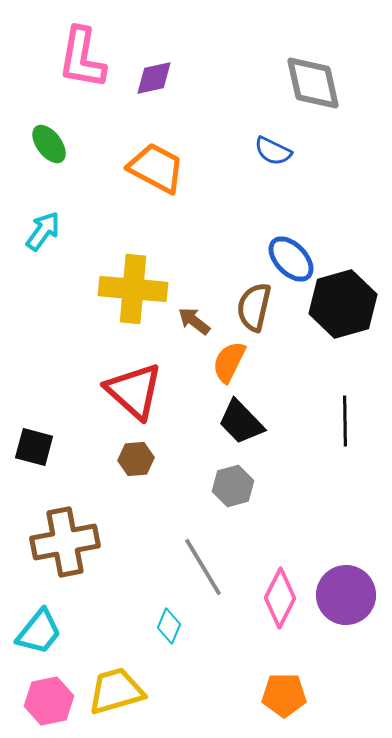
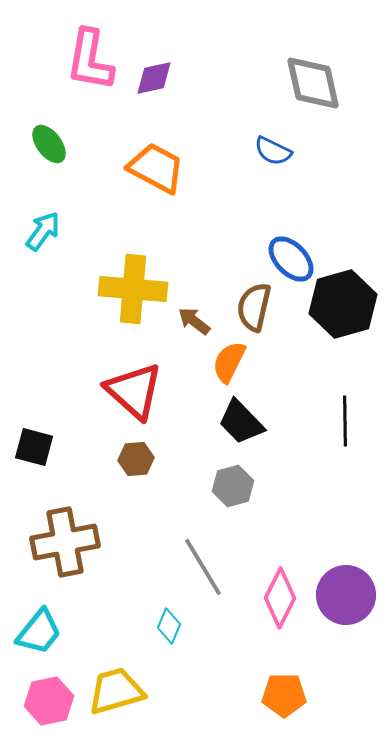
pink L-shape: moved 8 px right, 2 px down
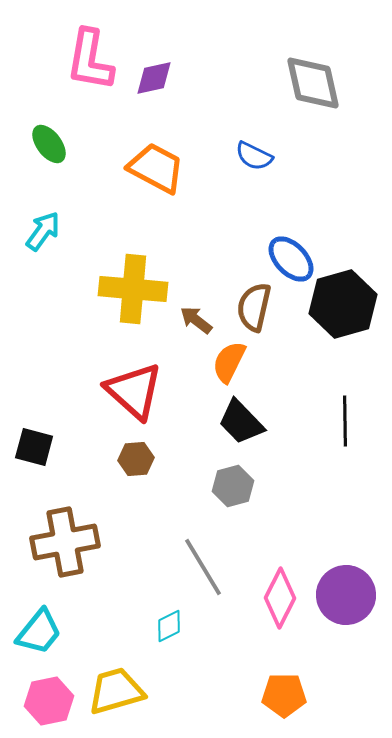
blue semicircle: moved 19 px left, 5 px down
brown arrow: moved 2 px right, 1 px up
cyan diamond: rotated 40 degrees clockwise
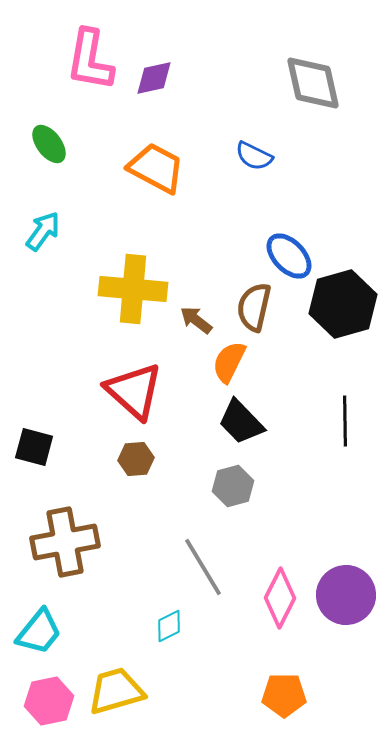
blue ellipse: moved 2 px left, 3 px up
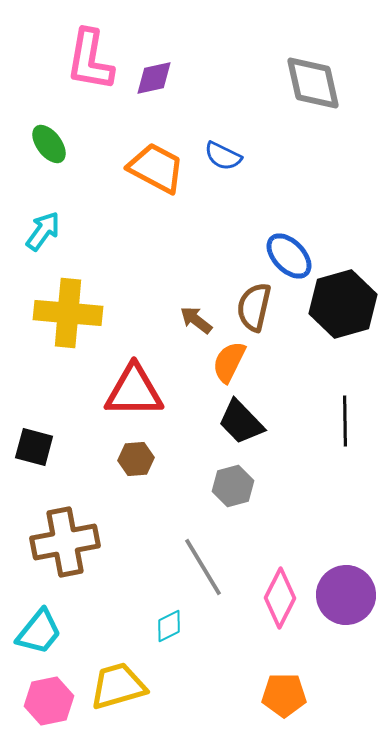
blue semicircle: moved 31 px left
yellow cross: moved 65 px left, 24 px down
red triangle: rotated 42 degrees counterclockwise
yellow trapezoid: moved 2 px right, 5 px up
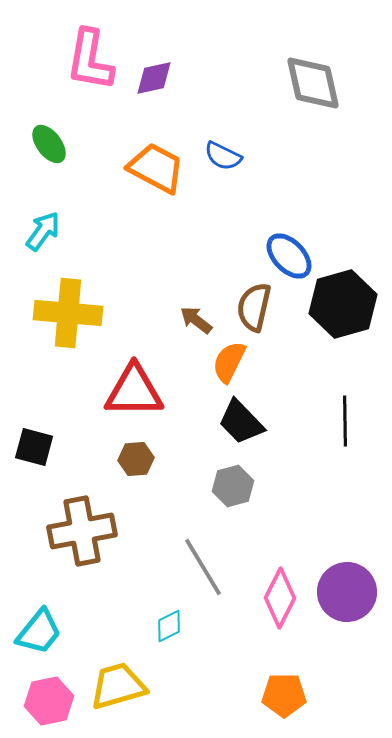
brown cross: moved 17 px right, 11 px up
purple circle: moved 1 px right, 3 px up
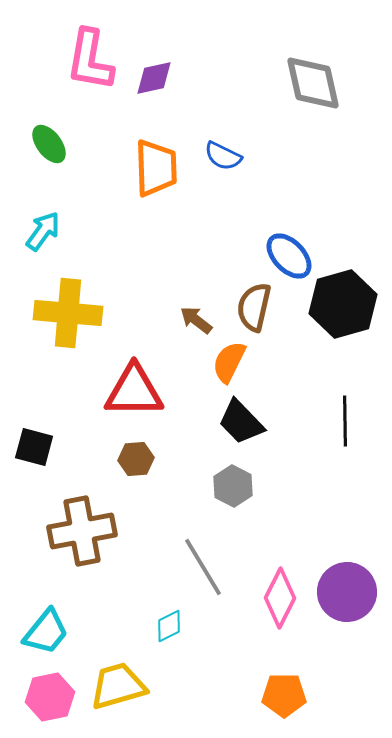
orange trapezoid: rotated 60 degrees clockwise
gray hexagon: rotated 18 degrees counterclockwise
cyan trapezoid: moved 7 px right
pink hexagon: moved 1 px right, 4 px up
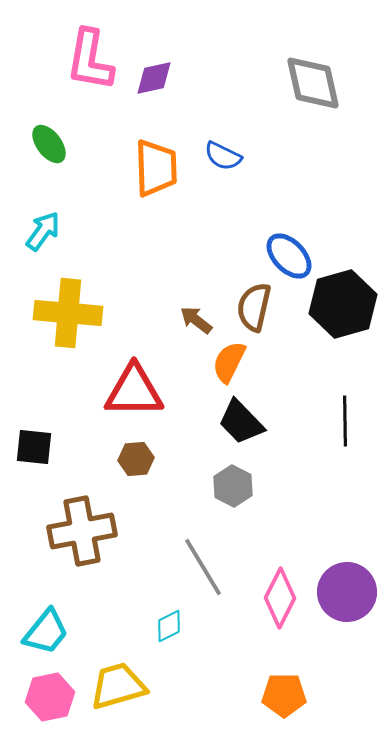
black square: rotated 9 degrees counterclockwise
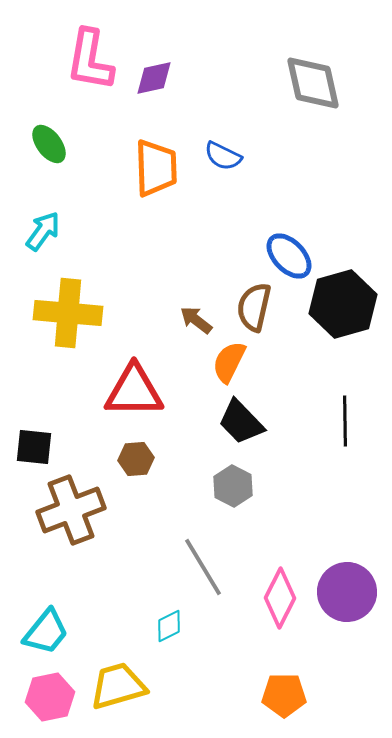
brown cross: moved 11 px left, 21 px up; rotated 10 degrees counterclockwise
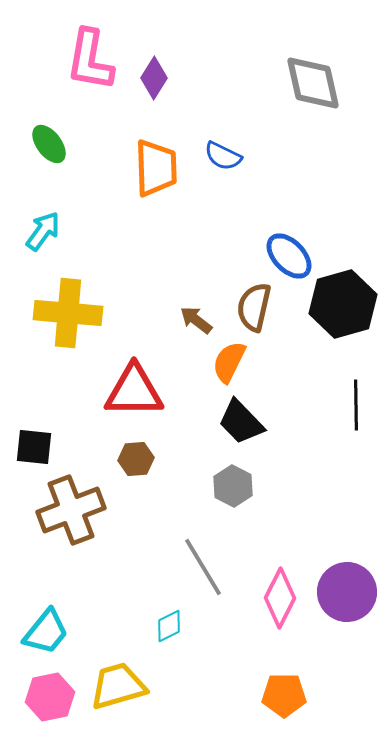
purple diamond: rotated 45 degrees counterclockwise
black line: moved 11 px right, 16 px up
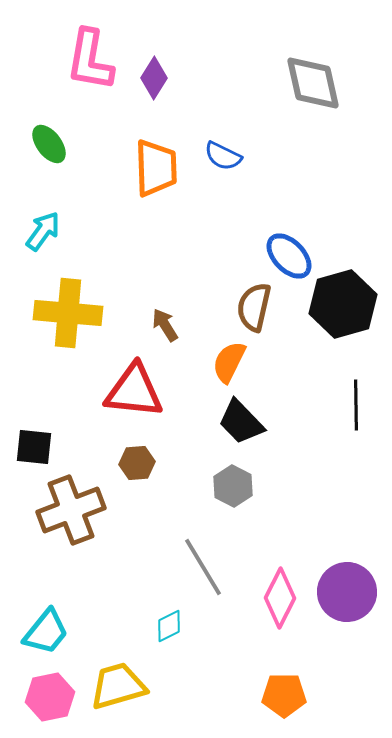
brown arrow: moved 31 px left, 5 px down; rotated 20 degrees clockwise
red triangle: rotated 6 degrees clockwise
brown hexagon: moved 1 px right, 4 px down
